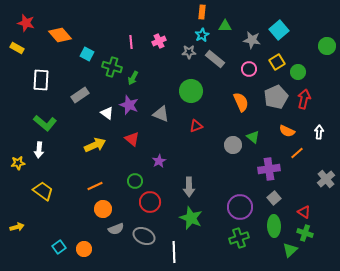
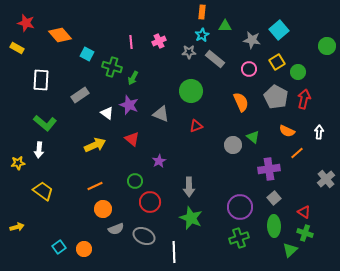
gray pentagon at (276, 97): rotated 20 degrees counterclockwise
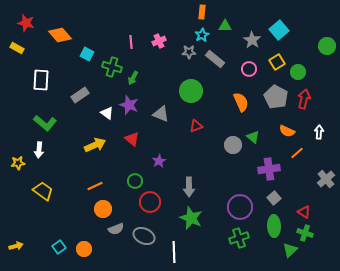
gray star at (252, 40): rotated 24 degrees clockwise
yellow arrow at (17, 227): moved 1 px left, 19 px down
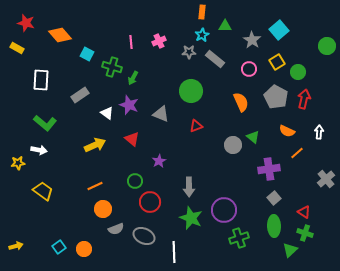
white arrow at (39, 150): rotated 84 degrees counterclockwise
purple circle at (240, 207): moved 16 px left, 3 px down
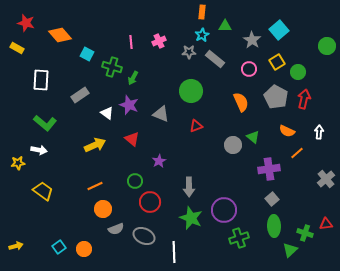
gray square at (274, 198): moved 2 px left, 1 px down
red triangle at (304, 212): moved 22 px right, 12 px down; rotated 40 degrees counterclockwise
